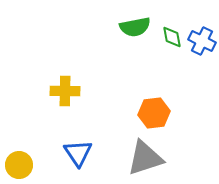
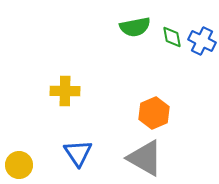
orange hexagon: rotated 16 degrees counterclockwise
gray triangle: rotated 48 degrees clockwise
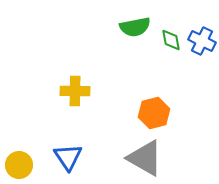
green diamond: moved 1 px left, 3 px down
yellow cross: moved 10 px right
orange hexagon: rotated 8 degrees clockwise
blue triangle: moved 10 px left, 4 px down
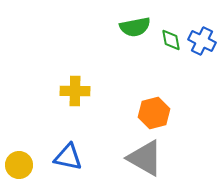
blue triangle: rotated 44 degrees counterclockwise
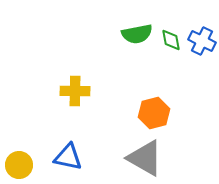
green semicircle: moved 2 px right, 7 px down
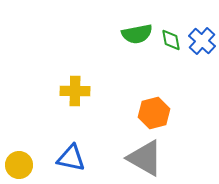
blue cross: rotated 16 degrees clockwise
blue triangle: moved 3 px right, 1 px down
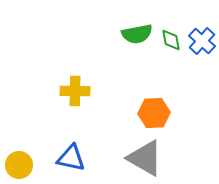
orange hexagon: rotated 12 degrees clockwise
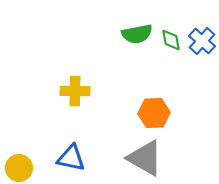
yellow circle: moved 3 px down
